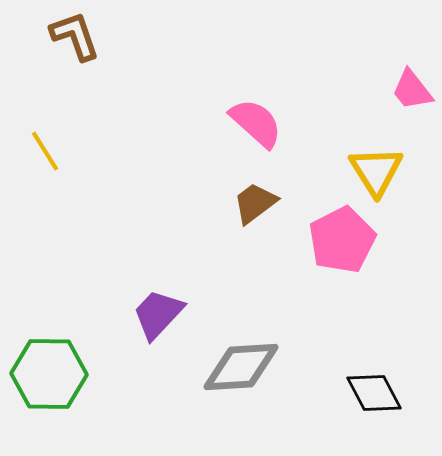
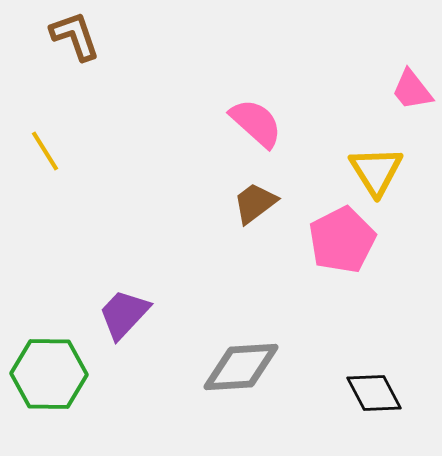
purple trapezoid: moved 34 px left
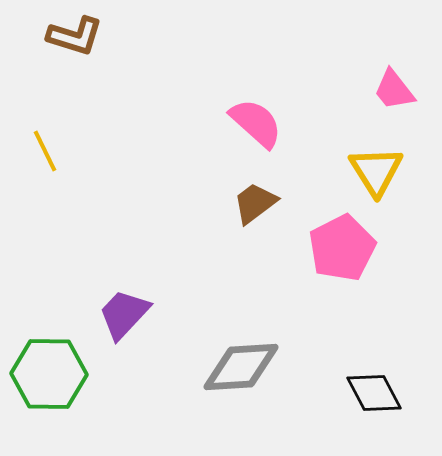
brown L-shape: rotated 126 degrees clockwise
pink trapezoid: moved 18 px left
yellow line: rotated 6 degrees clockwise
pink pentagon: moved 8 px down
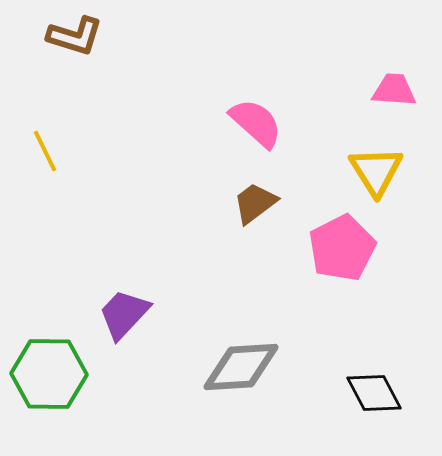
pink trapezoid: rotated 132 degrees clockwise
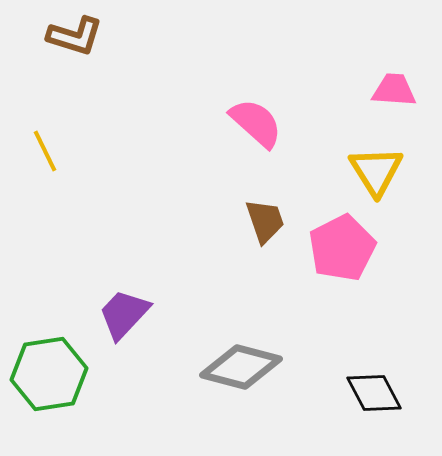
brown trapezoid: moved 10 px right, 18 px down; rotated 108 degrees clockwise
gray diamond: rotated 18 degrees clockwise
green hexagon: rotated 10 degrees counterclockwise
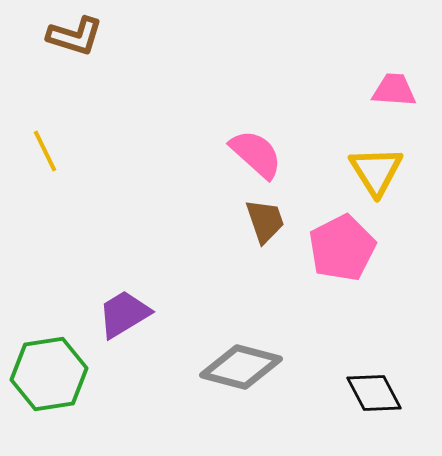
pink semicircle: moved 31 px down
purple trapezoid: rotated 16 degrees clockwise
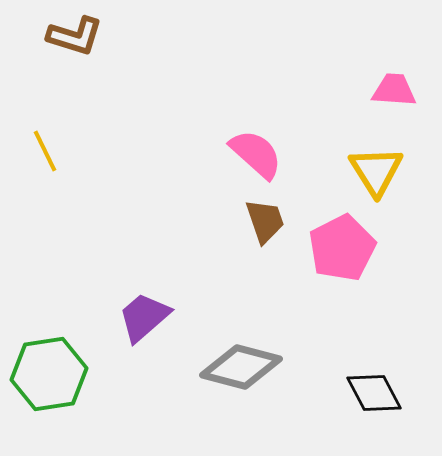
purple trapezoid: moved 20 px right, 3 px down; rotated 10 degrees counterclockwise
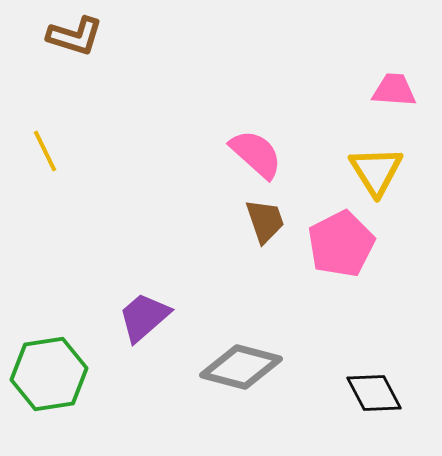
pink pentagon: moved 1 px left, 4 px up
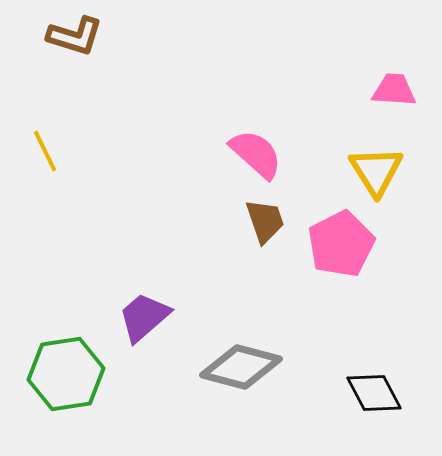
green hexagon: moved 17 px right
